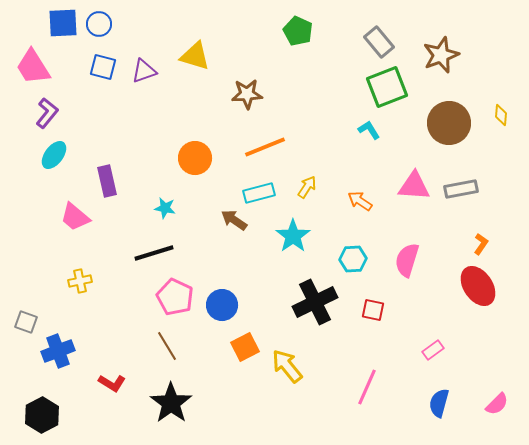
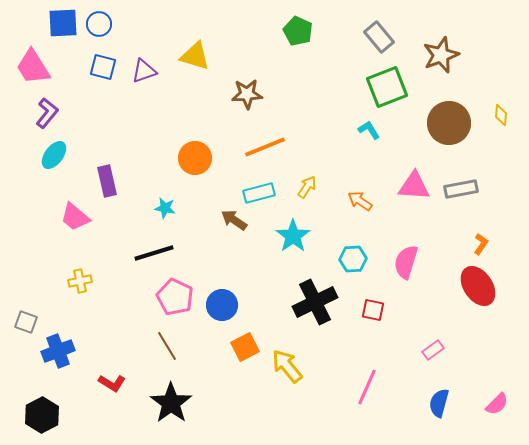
gray rectangle at (379, 42): moved 5 px up
pink semicircle at (407, 260): moved 1 px left, 2 px down
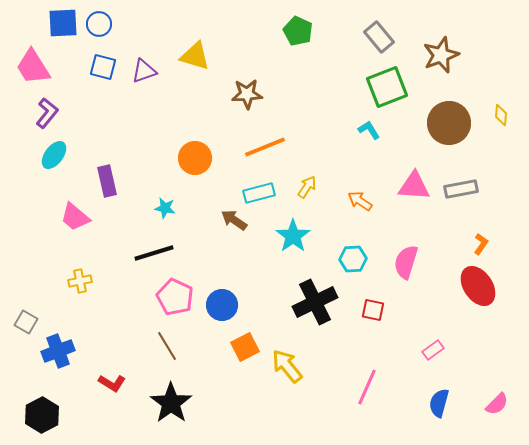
gray square at (26, 322): rotated 10 degrees clockwise
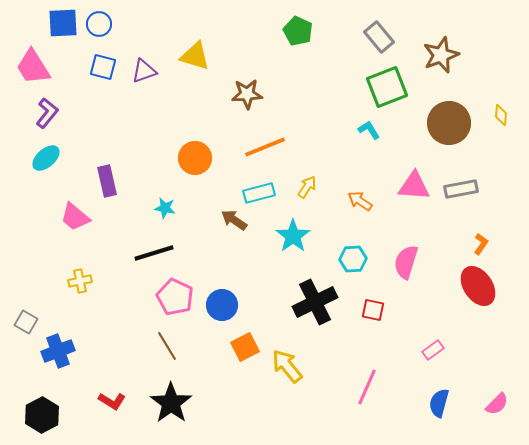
cyan ellipse at (54, 155): moved 8 px left, 3 px down; rotated 12 degrees clockwise
red L-shape at (112, 383): moved 18 px down
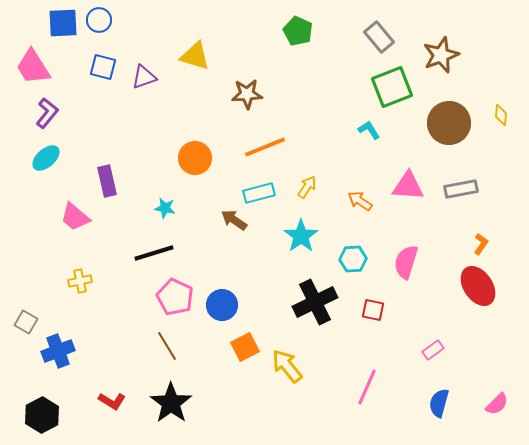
blue circle at (99, 24): moved 4 px up
purple triangle at (144, 71): moved 6 px down
green square at (387, 87): moved 5 px right
pink triangle at (414, 186): moved 6 px left
cyan star at (293, 236): moved 8 px right
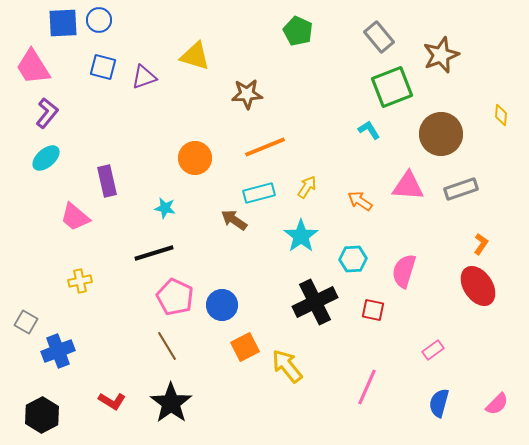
brown circle at (449, 123): moved 8 px left, 11 px down
gray rectangle at (461, 189): rotated 8 degrees counterclockwise
pink semicircle at (406, 262): moved 2 px left, 9 px down
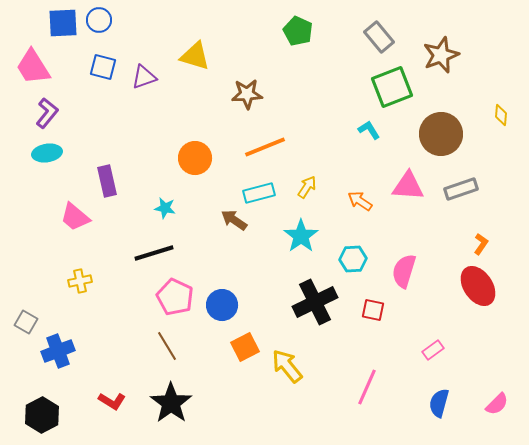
cyan ellipse at (46, 158): moved 1 px right, 5 px up; rotated 32 degrees clockwise
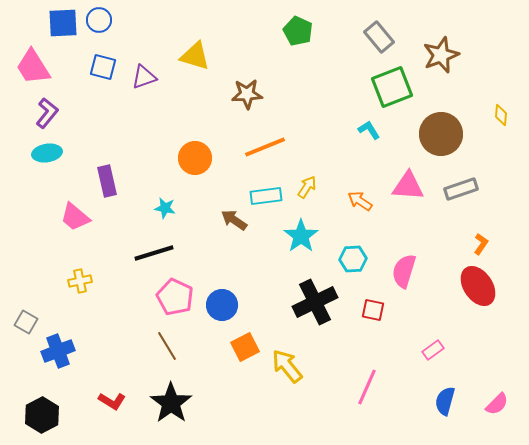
cyan rectangle at (259, 193): moved 7 px right, 3 px down; rotated 8 degrees clockwise
blue semicircle at (439, 403): moved 6 px right, 2 px up
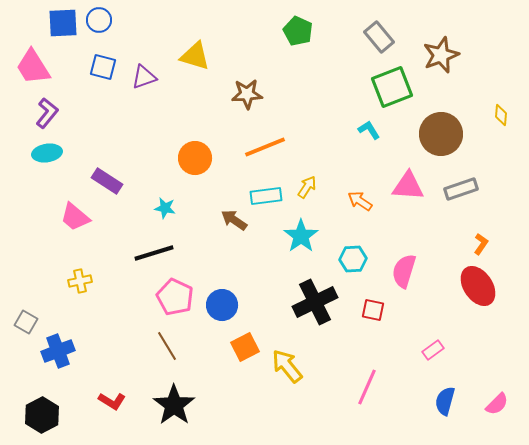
purple rectangle at (107, 181): rotated 44 degrees counterclockwise
black star at (171, 403): moved 3 px right, 2 px down
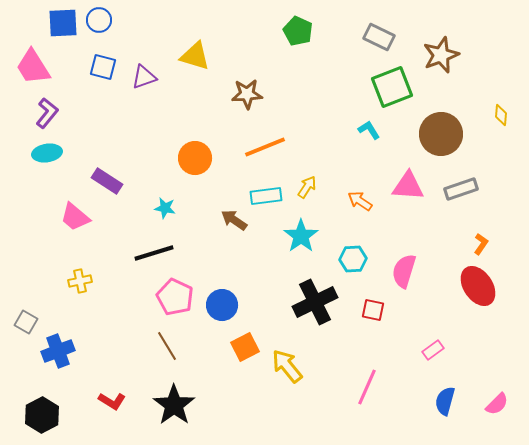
gray rectangle at (379, 37): rotated 24 degrees counterclockwise
